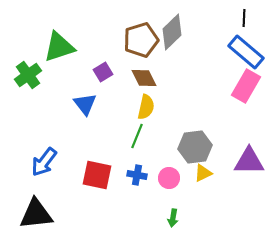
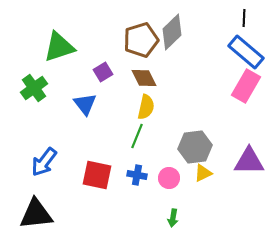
green cross: moved 6 px right, 13 px down
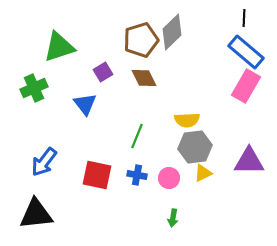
green cross: rotated 12 degrees clockwise
yellow semicircle: moved 41 px right, 13 px down; rotated 75 degrees clockwise
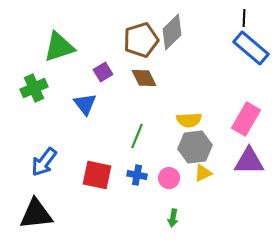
blue rectangle: moved 5 px right, 4 px up
pink rectangle: moved 33 px down
yellow semicircle: moved 2 px right
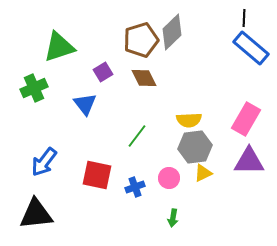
green line: rotated 15 degrees clockwise
blue cross: moved 2 px left, 12 px down; rotated 30 degrees counterclockwise
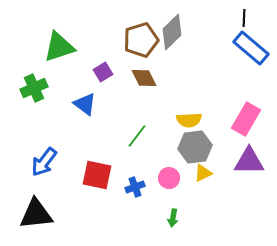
blue triangle: rotated 15 degrees counterclockwise
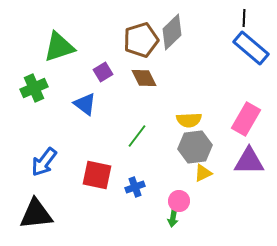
pink circle: moved 10 px right, 23 px down
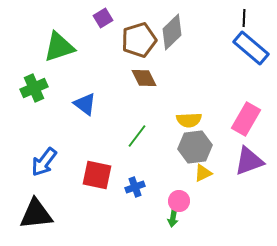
brown pentagon: moved 2 px left
purple square: moved 54 px up
purple triangle: rotated 20 degrees counterclockwise
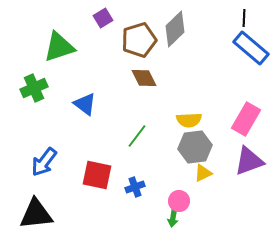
gray diamond: moved 3 px right, 3 px up
